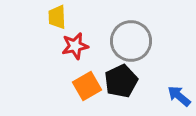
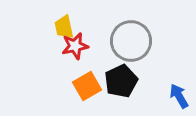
yellow trapezoid: moved 7 px right, 10 px down; rotated 10 degrees counterclockwise
blue arrow: rotated 20 degrees clockwise
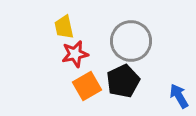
red star: moved 8 px down
black pentagon: moved 2 px right
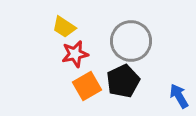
yellow trapezoid: rotated 45 degrees counterclockwise
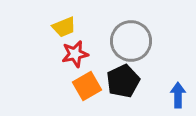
yellow trapezoid: rotated 55 degrees counterclockwise
blue arrow: moved 1 px left, 1 px up; rotated 30 degrees clockwise
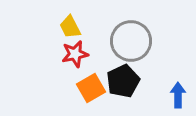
yellow trapezoid: moved 6 px right; rotated 85 degrees clockwise
orange square: moved 4 px right, 2 px down
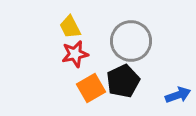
blue arrow: rotated 70 degrees clockwise
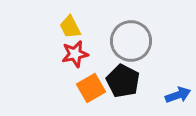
black pentagon: rotated 20 degrees counterclockwise
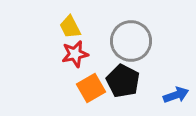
blue arrow: moved 2 px left
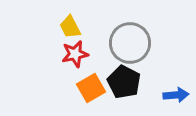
gray circle: moved 1 px left, 2 px down
black pentagon: moved 1 px right, 1 px down
blue arrow: rotated 15 degrees clockwise
